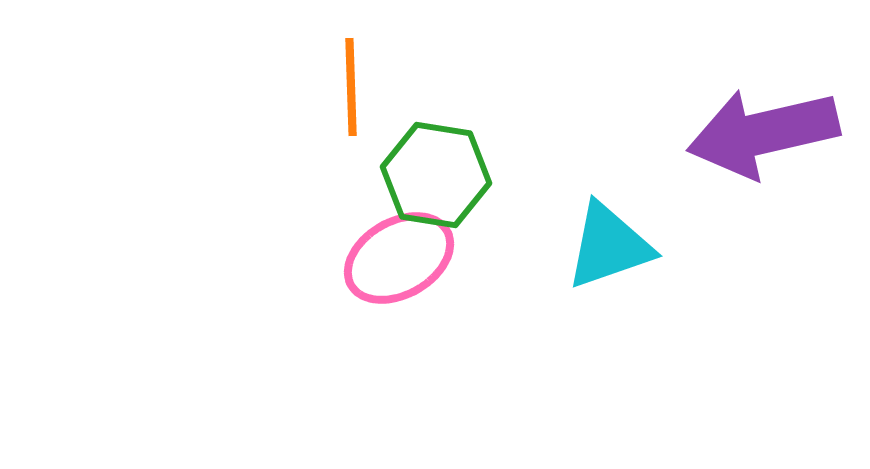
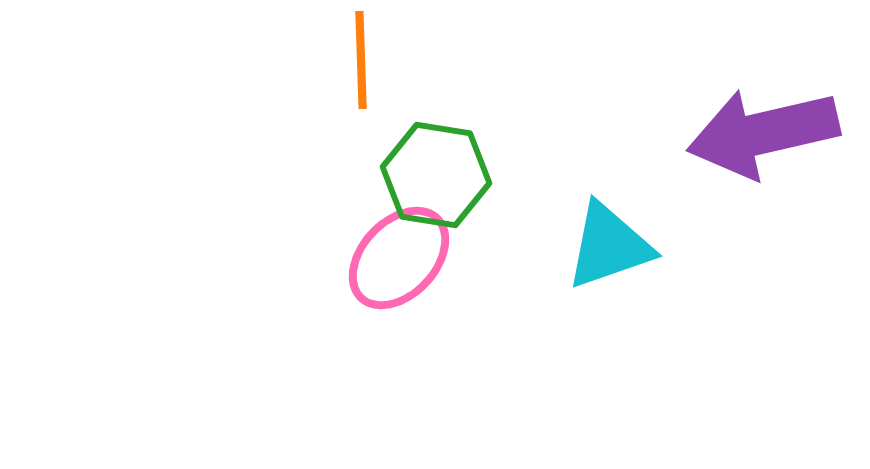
orange line: moved 10 px right, 27 px up
pink ellipse: rotated 17 degrees counterclockwise
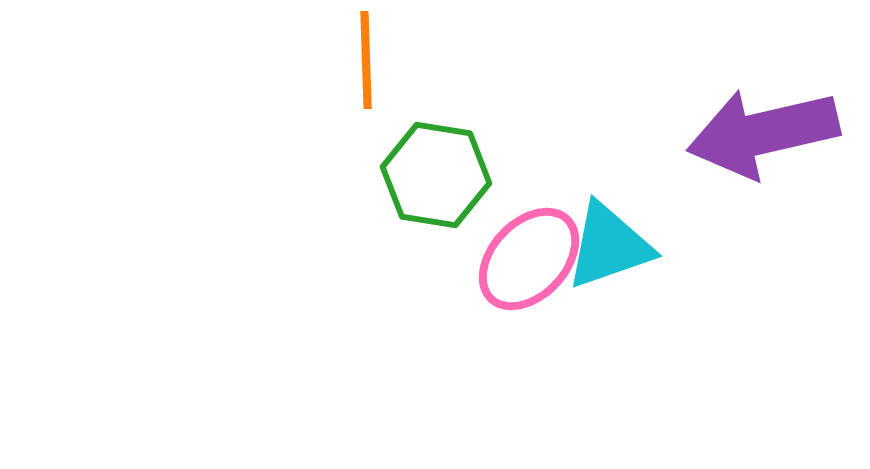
orange line: moved 5 px right
pink ellipse: moved 130 px right, 1 px down
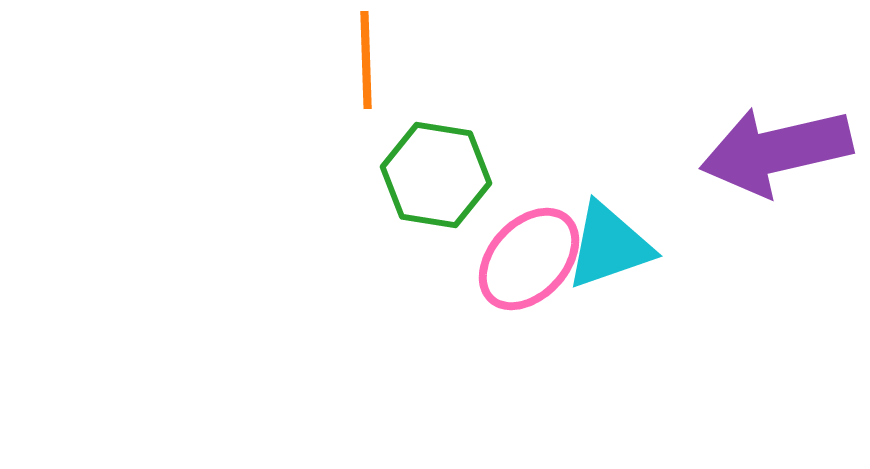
purple arrow: moved 13 px right, 18 px down
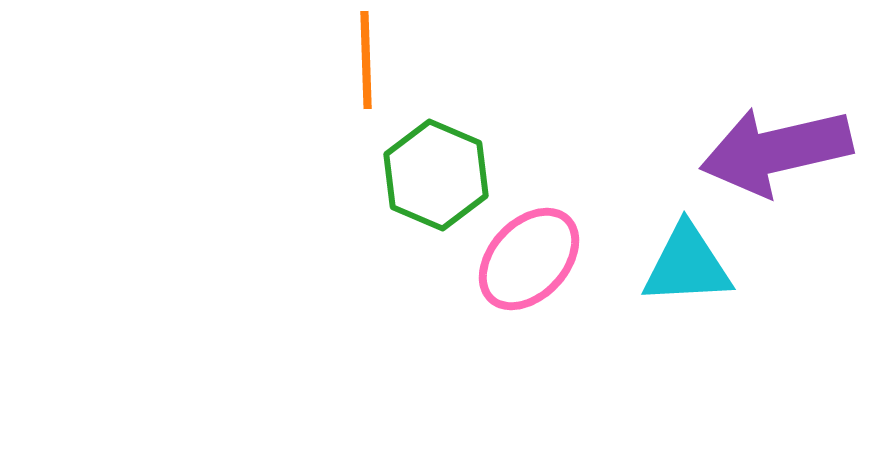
green hexagon: rotated 14 degrees clockwise
cyan triangle: moved 78 px right, 19 px down; rotated 16 degrees clockwise
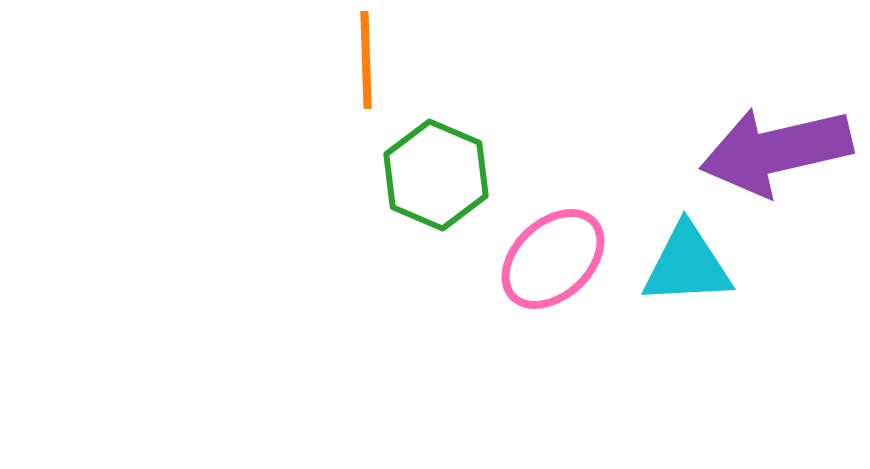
pink ellipse: moved 24 px right; rotated 4 degrees clockwise
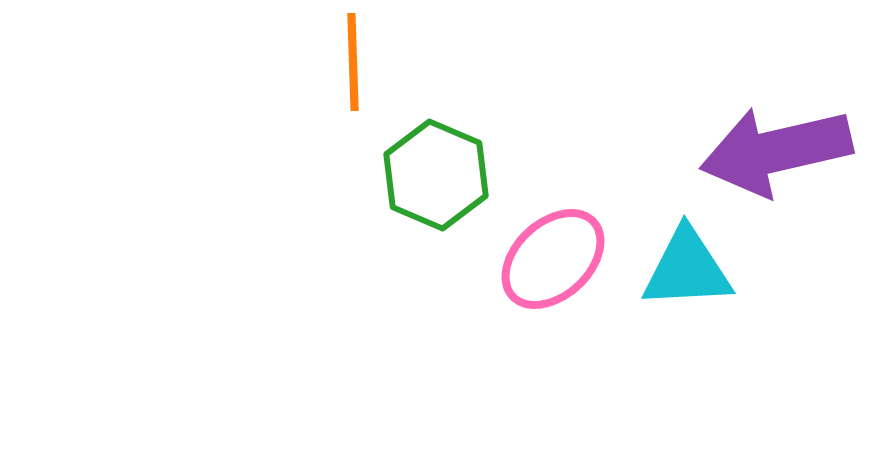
orange line: moved 13 px left, 2 px down
cyan triangle: moved 4 px down
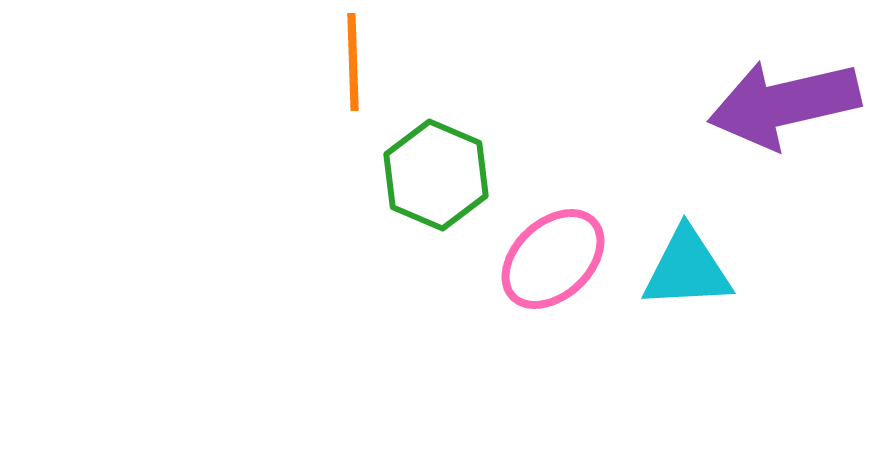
purple arrow: moved 8 px right, 47 px up
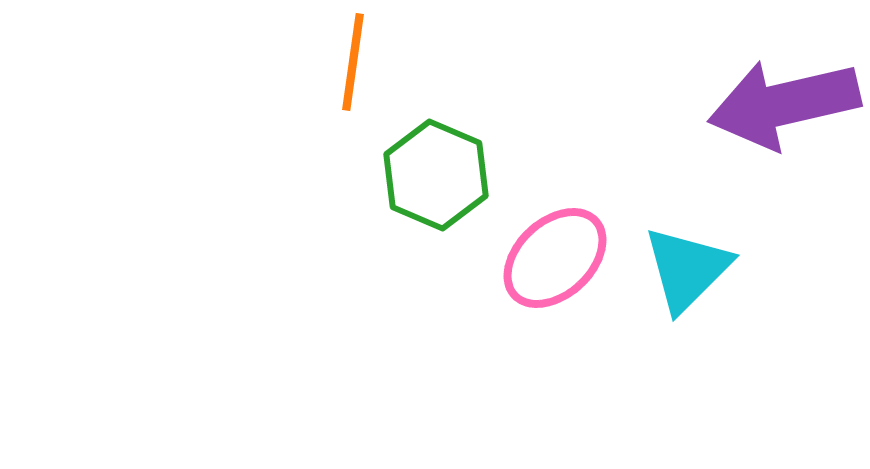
orange line: rotated 10 degrees clockwise
pink ellipse: moved 2 px right, 1 px up
cyan triangle: rotated 42 degrees counterclockwise
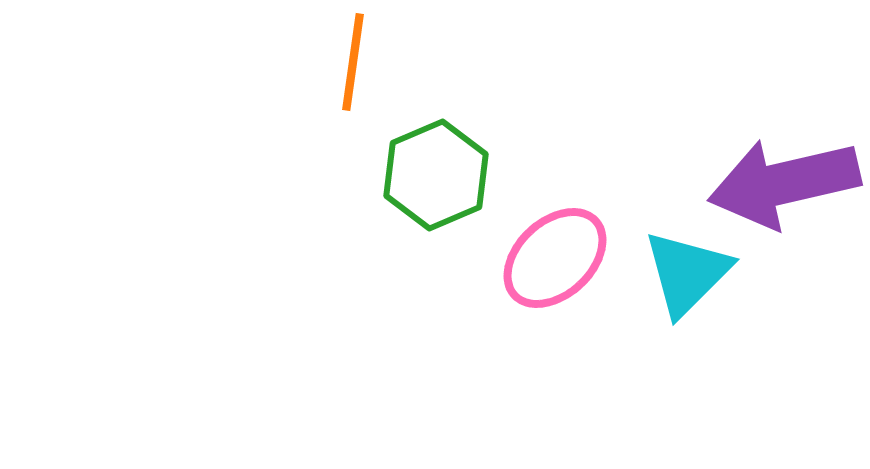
purple arrow: moved 79 px down
green hexagon: rotated 14 degrees clockwise
cyan triangle: moved 4 px down
